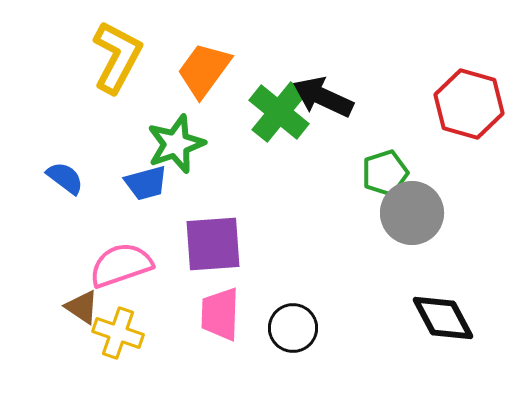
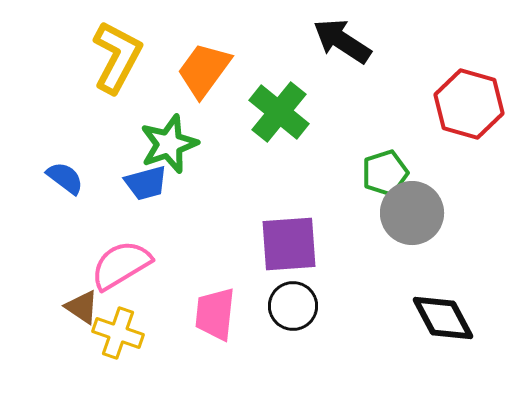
black arrow: moved 19 px right, 56 px up; rotated 8 degrees clockwise
green star: moved 7 px left
purple square: moved 76 px right
pink semicircle: rotated 12 degrees counterclockwise
pink trapezoid: moved 5 px left; rotated 4 degrees clockwise
black circle: moved 22 px up
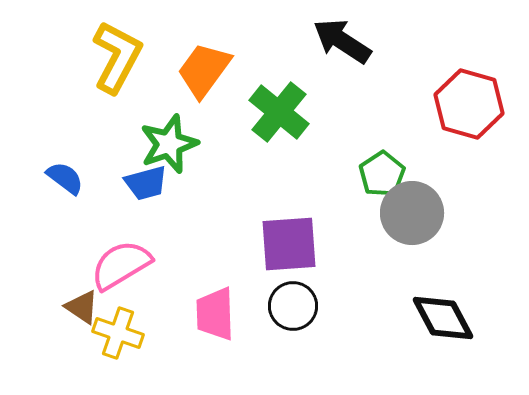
green pentagon: moved 3 px left, 1 px down; rotated 15 degrees counterclockwise
pink trapezoid: rotated 8 degrees counterclockwise
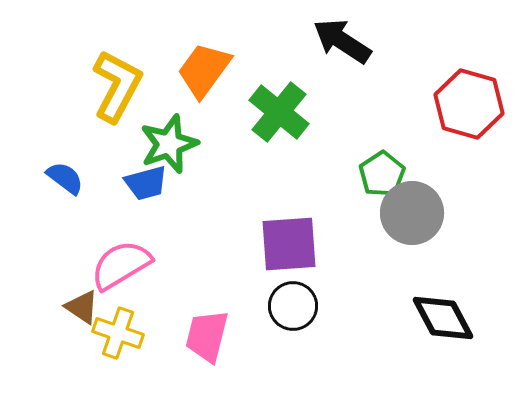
yellow L-shape: moved 29 px down
pink trapezoid: moved 8 px left, 22 px down; rotated 16 degrees clockwise
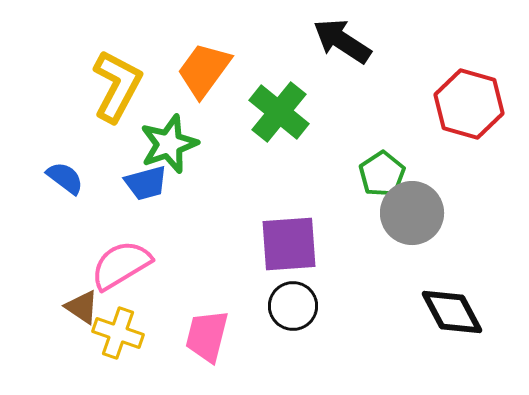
black diamond: moved 9 px right, 6 px up
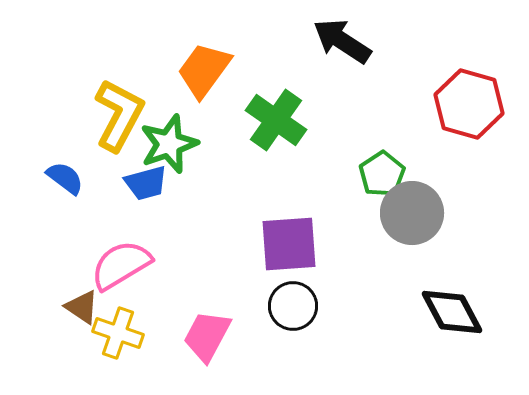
yellow L-shape: moved 2 px right, 29 px down
green cross: moved 3 px left, 8 px down; rotated 4 degrees counterclockwise
pink trapezoid: rotated 14 degrees clockwise
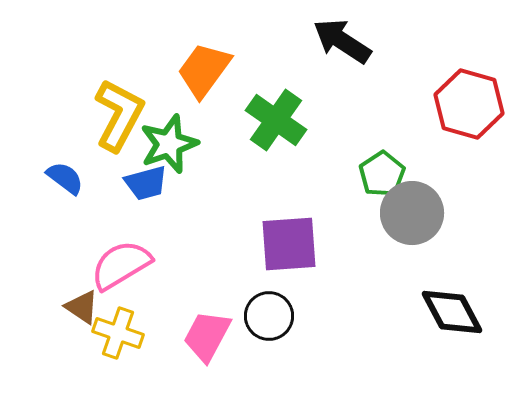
black circle: moved 24 px left, 10 px down
